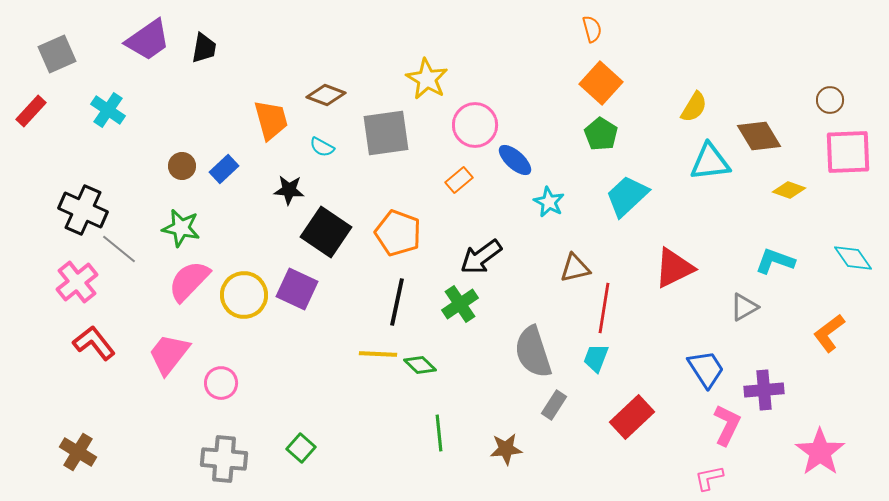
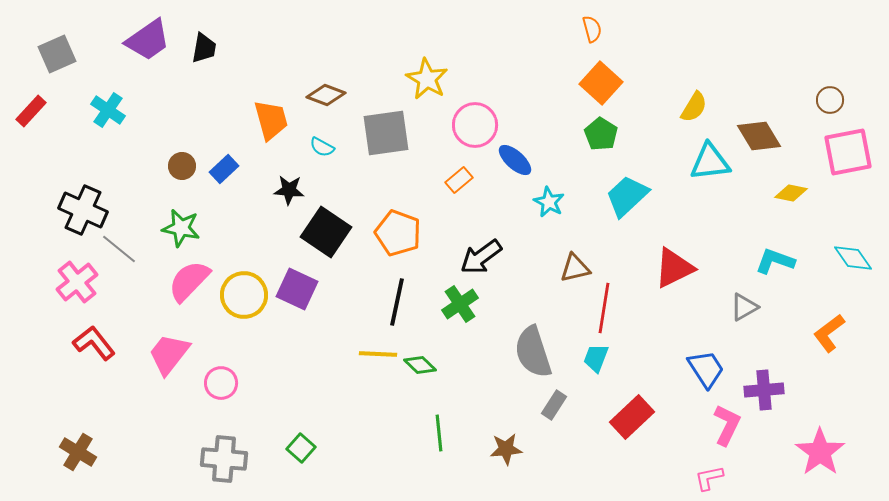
pink square at (848, 152): rotated 9 degrees counterclockwise
yellow diamond at (789, 190): moved 2 px right, 3 px down; rotated 8 degrees counterclockwise
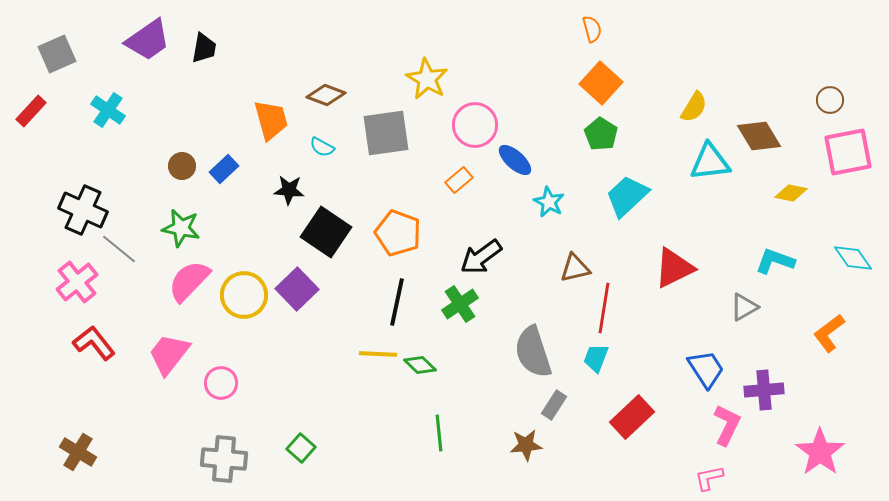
purple square at (297, 289): rotated 21 degrees clockwise
brown star at (506, 449): moved 20 px right, 4 px up
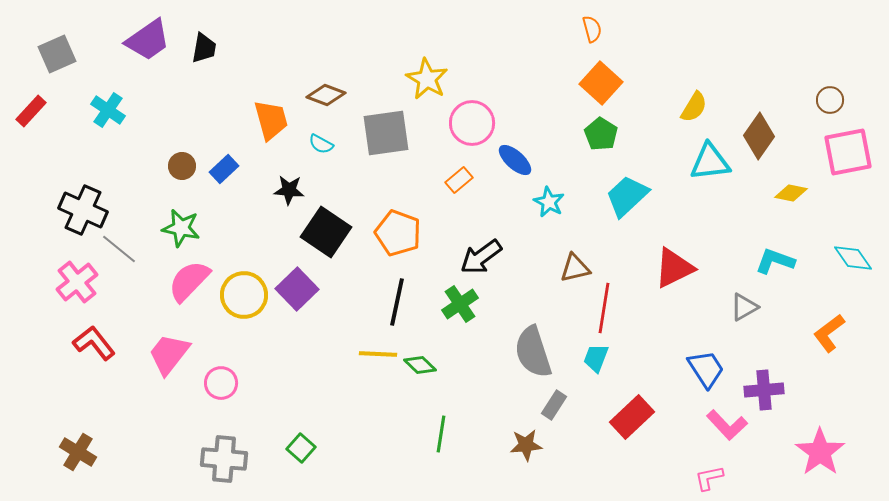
pink circle at (475, 125): moved 3 px left, 2 px up
brown diamond at (759, 136): rotated 66 degrees clockwise
cyan semicircle at (322, 147): moved 1 px left, 3 px up
pink L-shape at (727, 425): rotated 111 degrees clockwise
green line at (439, 433): moved 2 px right, 1 px down; rotated 15 degrees clockwise
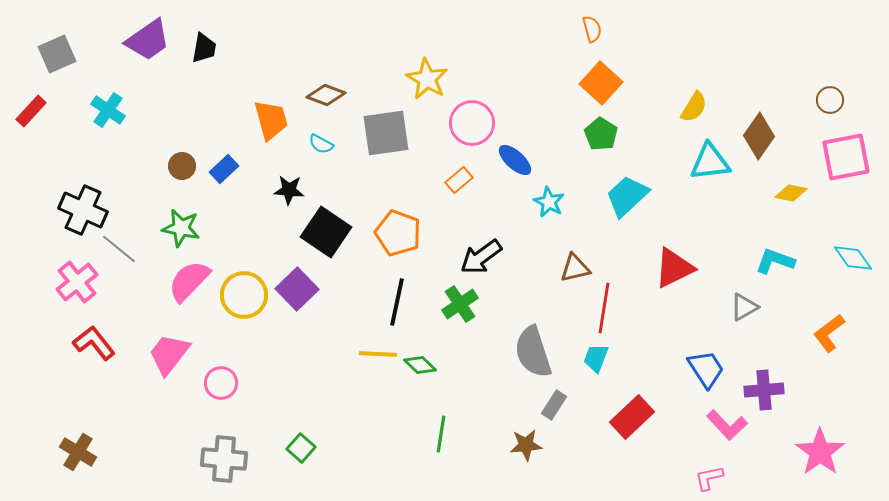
pink square at (848, 152): moved 2 px left, 5 px down
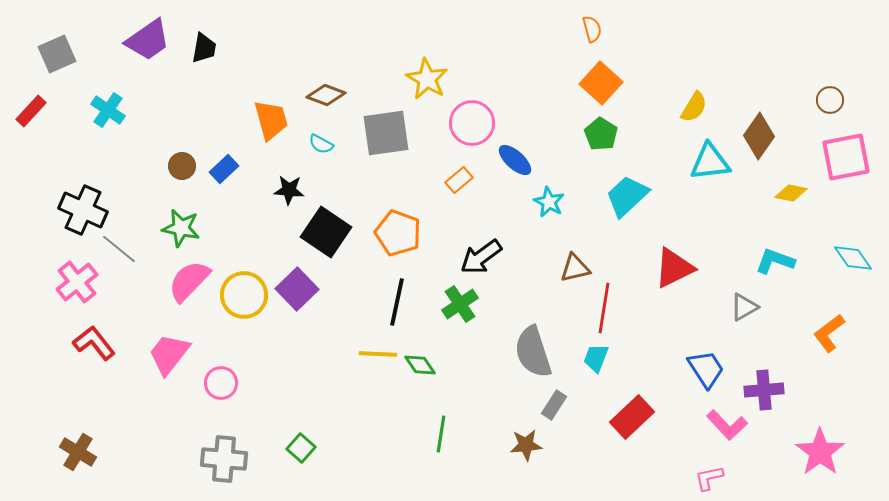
green diamond at (420, 365): rotated 12 degrees clockwise
